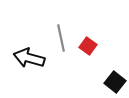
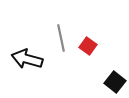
black arrow: moved 2 px left, 1 px down
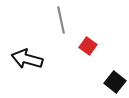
gray line: moved 18 px up
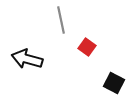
red square: moved 1 px left, 1 px down
black square: moved 1 px left, 1 px down; rotated 10 degrees counterclockwise
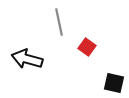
gray line: moved 2 px left, 2 px down
black square: rotated 15 degrees counterclockwise
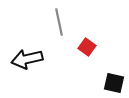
black arrow: rotated 28 degrees counterclockwise
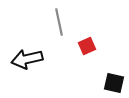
red square: moved 1 px up; rotated 30 degrees clockwise
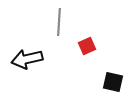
gray line: rotated 16 degrees clockwise
black square: moved 1 px left, 1 px up
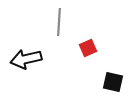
red square: moved 1 px right, 2 px down
black arrow: moved 1 px left
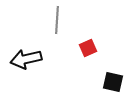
gray line: moved 2 px left, 2 px up
